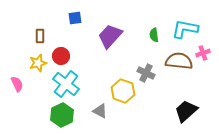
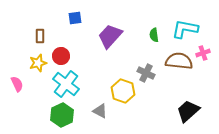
black trapezoid: moved 2 px right
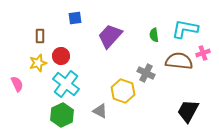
black trapezoid: rotated 20 degrees counterclockwise
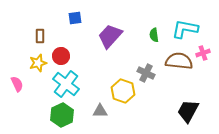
gray triangle: rotated 28 degrees counterclockwise
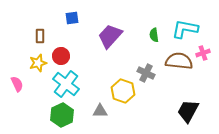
blue square: moved 3 px left
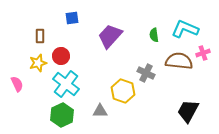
cyan L-shape: rotated 12 degrees clockwise
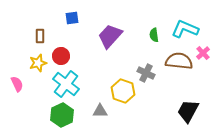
pink cross: rotated 24 degrees counterclockwise
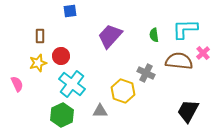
blue square: moved 2 px left, 7 px up
cyan L-shape: rotated 24 degrees counterclockwise
cyan cross: moved 6 px right
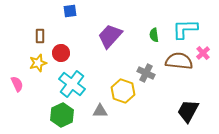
red circle: moved 3 px up
